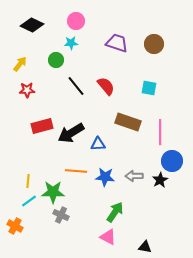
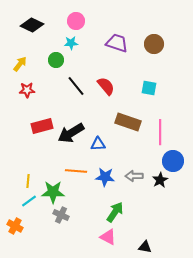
blue circle: moved 1 px right
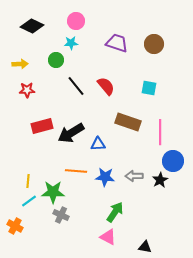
black diamond: moved 1 px down
yellow arrow: rotated 49 degrees clockwise
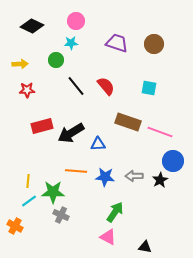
pink line: rotated 70 degrees counterclockwise
